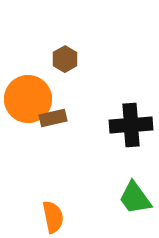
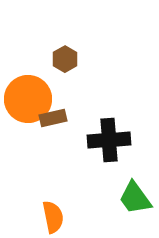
black cross: moved 22 px left, 15 px down
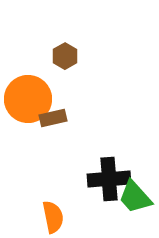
brown hexagon: moved 3 px up
black cross: moved 39 px down
green trapezoid: moved 1 px up; rotated 6 degrees counterclockwise
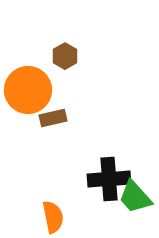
orange circle: moved 9 px up
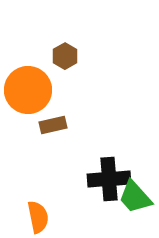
brown rectangle: moved 7 px down
orange semicircle: moved 15 px left
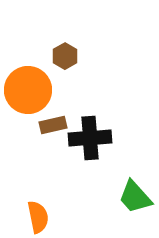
black cross: moved 19 px left, 41 px up
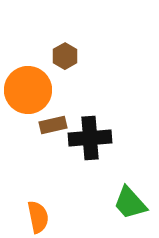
green trapezoid: moved 5 px left, 6 px down
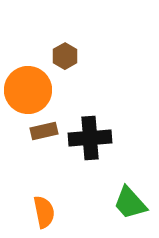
brown rectangle: moved 9 px left, 6 px down
orange semicircle: moved 6 px right, 5 px up
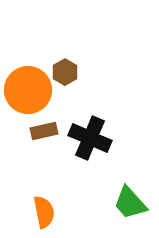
brown hexagon: moved 16 px down
black cross: rotated 27 degrees clockwise
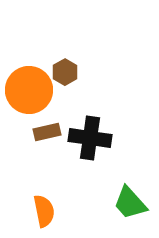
orange circle: moved 1 px right
brown rectangle: moved 3 px right, 1 px down
black cross: rotated 15 degrees counterclockwise
orange semicircle: moved 1 px up
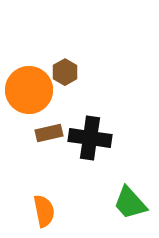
brown rectangle: moved 2 px right, 1 px down
